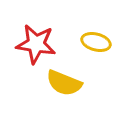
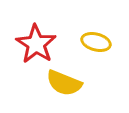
red star: rotated 24 degrees clockwise
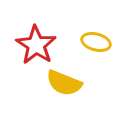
red star: moved 1 px down
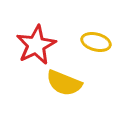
red star: rotated 12 degrees clockwise
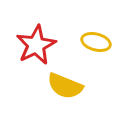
yellow semicircle: moved 1 px right, 3 px down
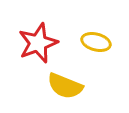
red star: moved 2 px right, 2 px up; rotated 6 degrees clockwise
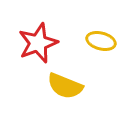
yellow ellipse: moved 5 px right, 1 px up
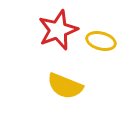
red star: moved 20 px right, 13 px up
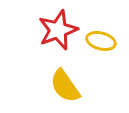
yellow semicircle: rotated 33 degrees clockwise
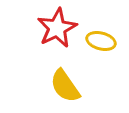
red star: moved 1 px left, 2 px up; rotated 6 degrees counterclockwise
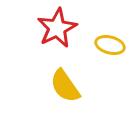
yellow ellipse: moved 9 px right, 4 px down
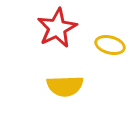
yellow semicircle: rotated 57 degrees counterclockwise
